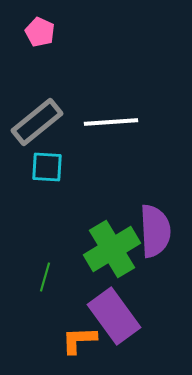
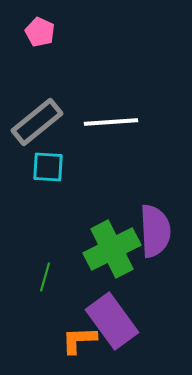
cyan square: moved 1 px right
green cross: rotated 4 degrees clockwise
purple rectangle: moved 2 px left, 5 px down
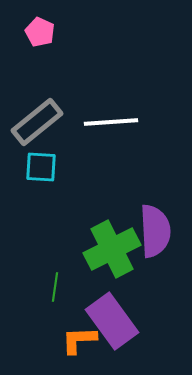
cyan square: moved 7 px left
green line: moved 10 px right, 10 px down; rotated 8 degrees counterclockwise
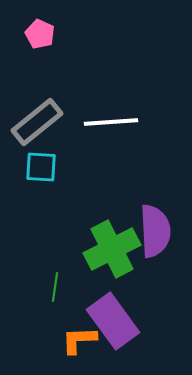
pink pentagon: moved 2 px down
purple rectangle: moved 1 px right
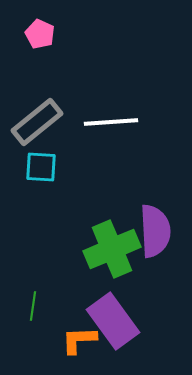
green cross: rotated 4 degrees clockwise
green line: moved 22 px left, 19 px down
